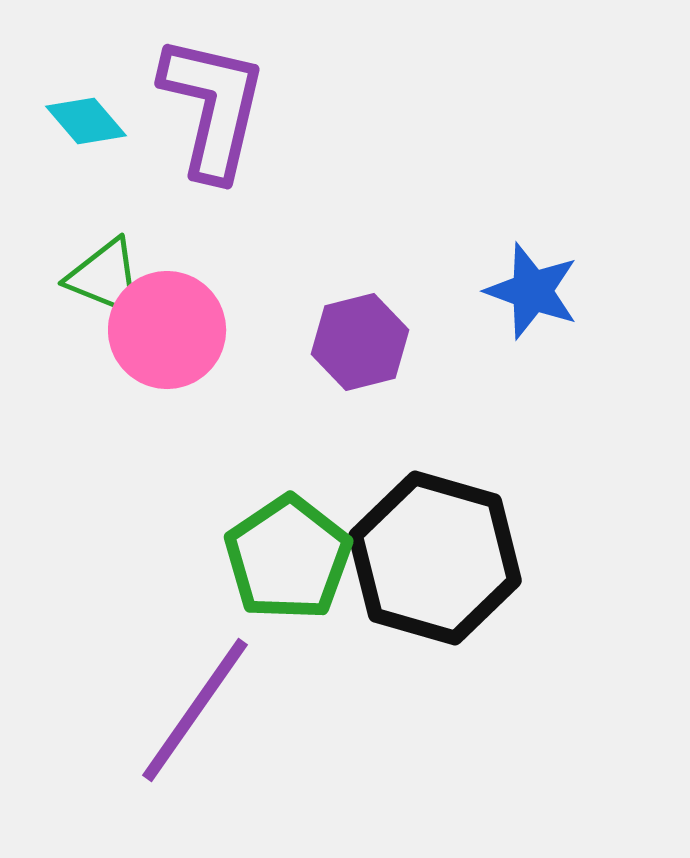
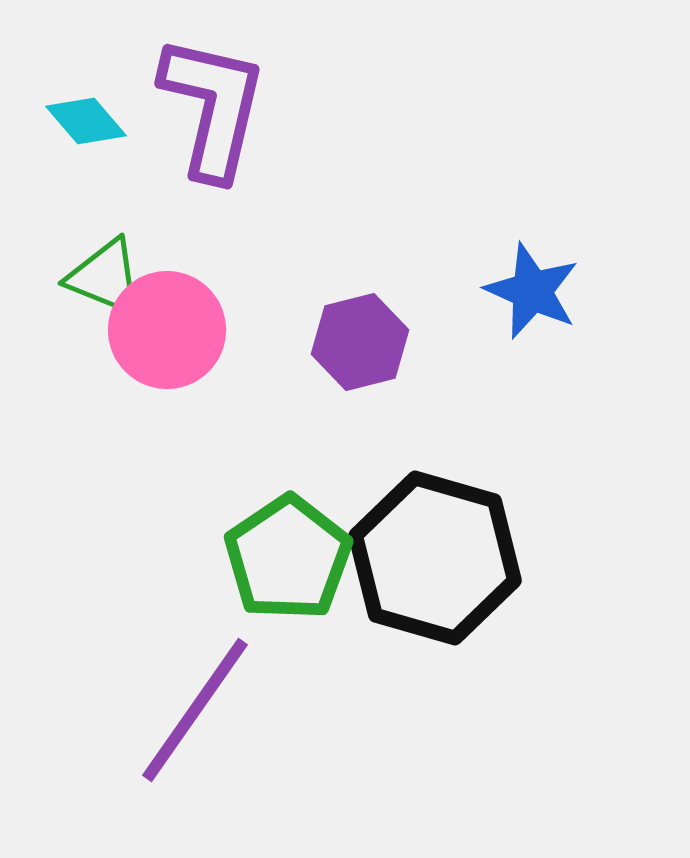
blue star: rotated 4 degrees clockwise
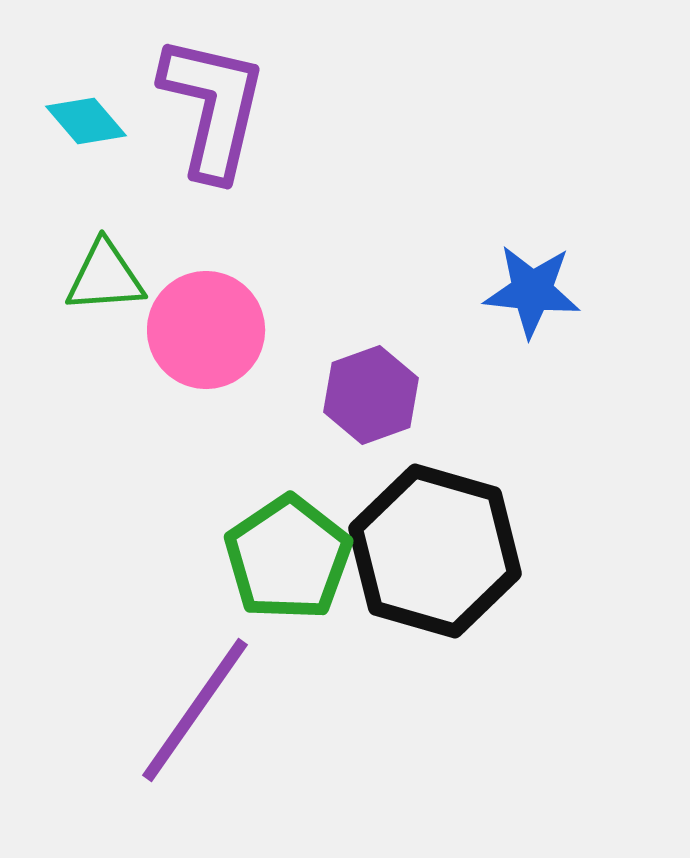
green triangle: rotated 26 degrees counterclockwise
blue star: rotated 18 degrees counterclockwise
pink circle: moved 39 px right
purple hexagon: moved 11 px right, 53 px down; rotated 6 degrees counterclockwise
black hexagon: moved 7 px up
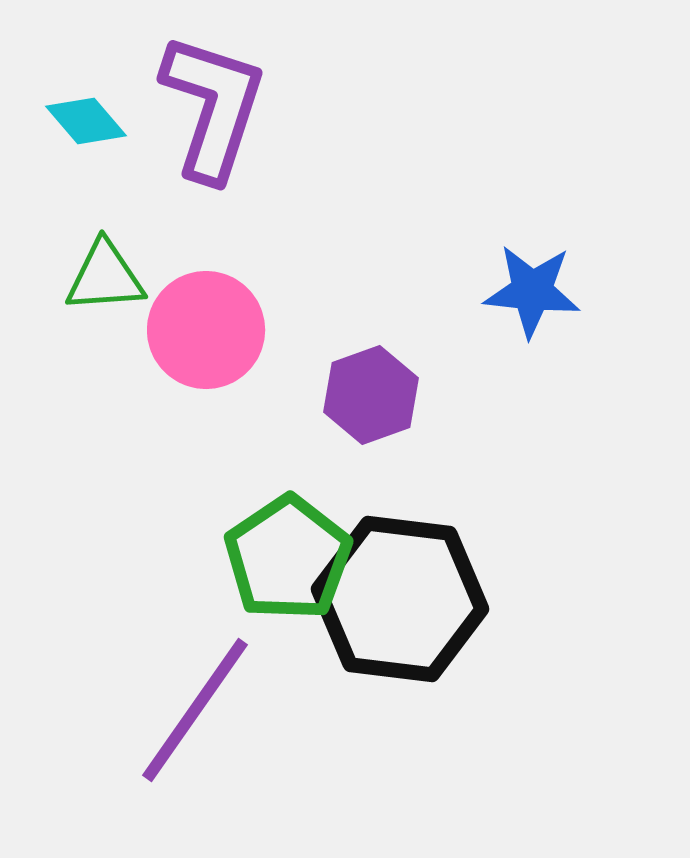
purple L-shape: rotated 5 degrees clockwise
black hexagon: moved 35 px left, 48 px down; rotated 9 degrees counterclockwise
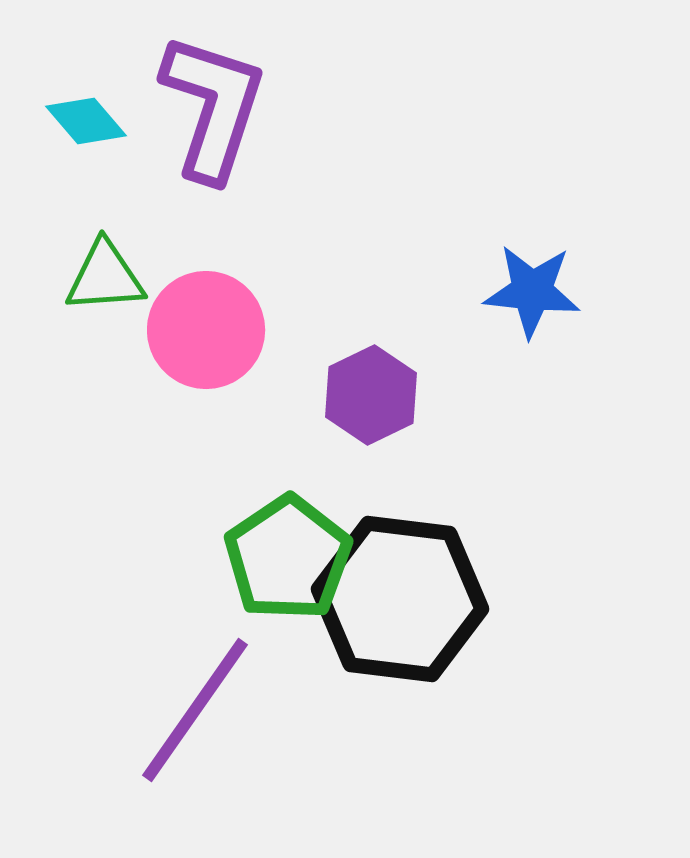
purple hexagon: rotated 6 degrees counterclockwise
